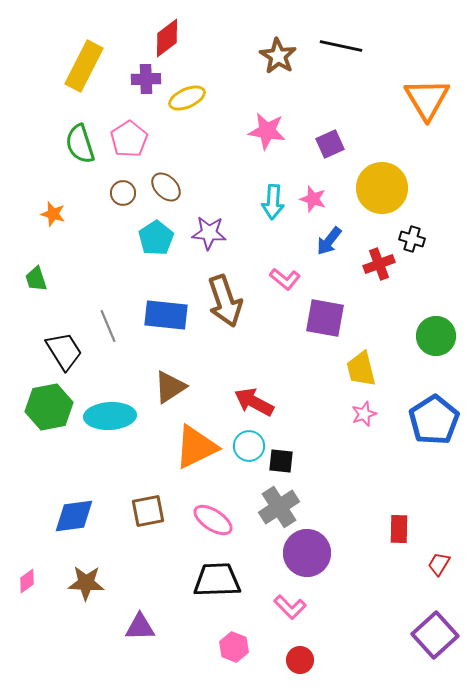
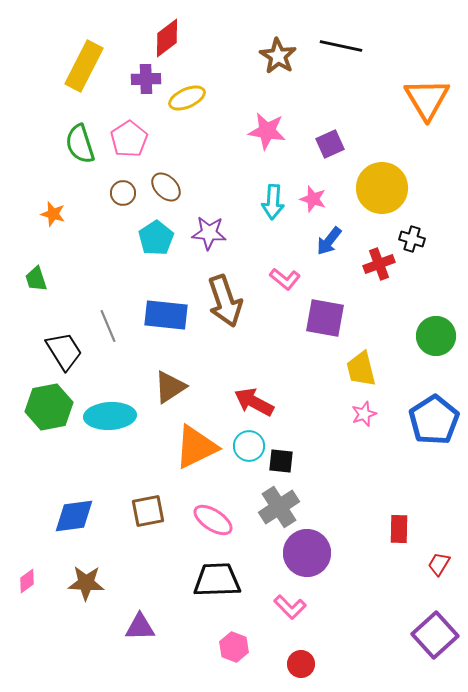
red circle at (300, 660): moved 1 px right, 4 px down
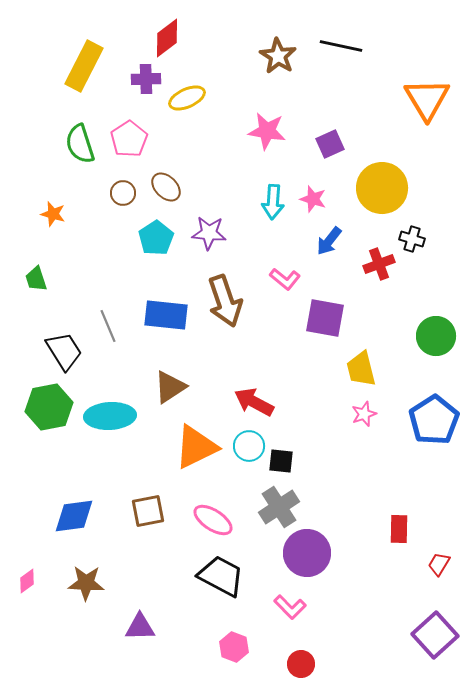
black trapezoid at (217, 580): moved 4 px right, 4 px up; rotated 30 degrees clockwise
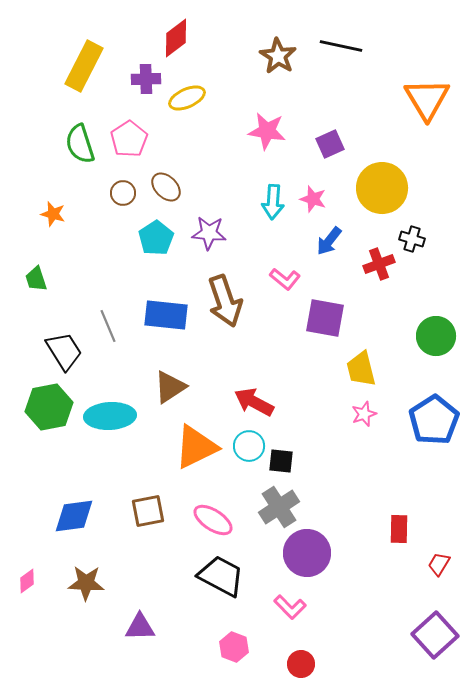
red diamond at (167, 38): moved 9 px right
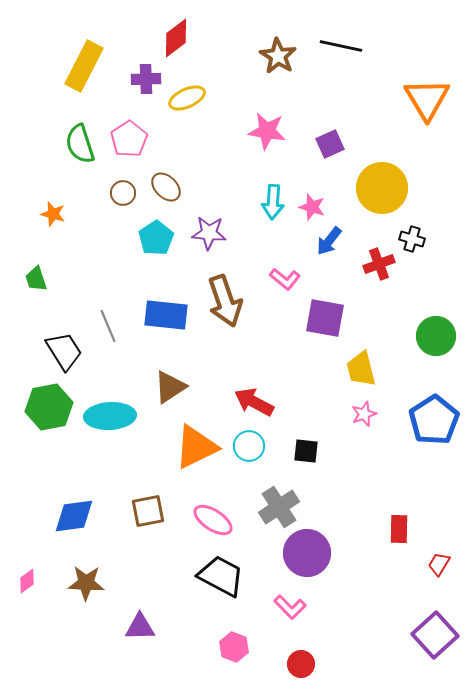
pink star at (313, 199): moved 1 px left, 8 px down
black square at (281, 461): moved 25 px right, 10 px up
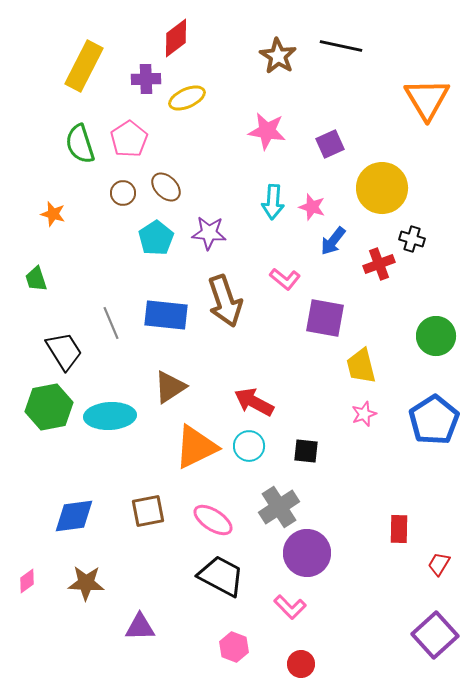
blue arrow at (329, 241): moved 4 px right
gray line at (108, 326): moved 3 px right, 3 px up
yellow trapezoid at (361, 369): moved 3 px up
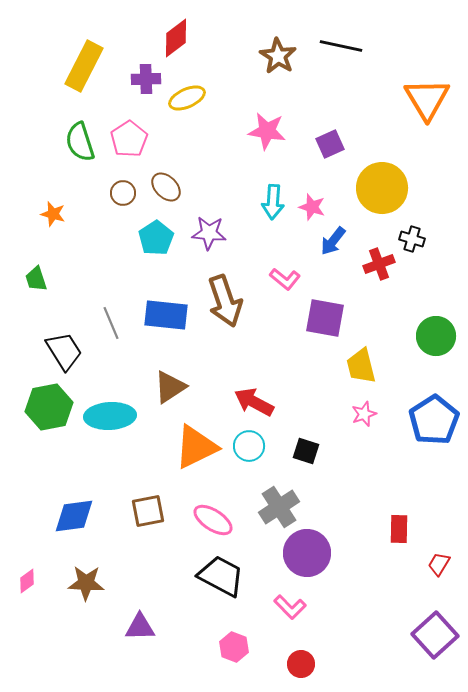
green semicircle at (80, 144): moved 2 px up
black square at (306, 451): rotated 12 degrees clockwise
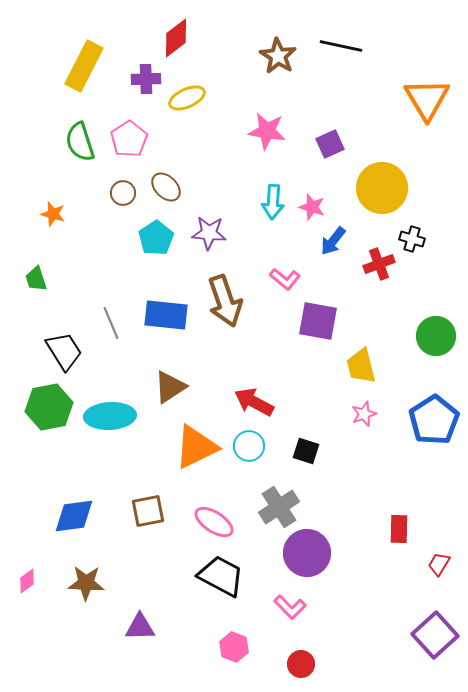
purple square at (325, 318): moved 7 px left, 3 px down
pink ellipse at (213, 520): moved 1 px right, 2 px down
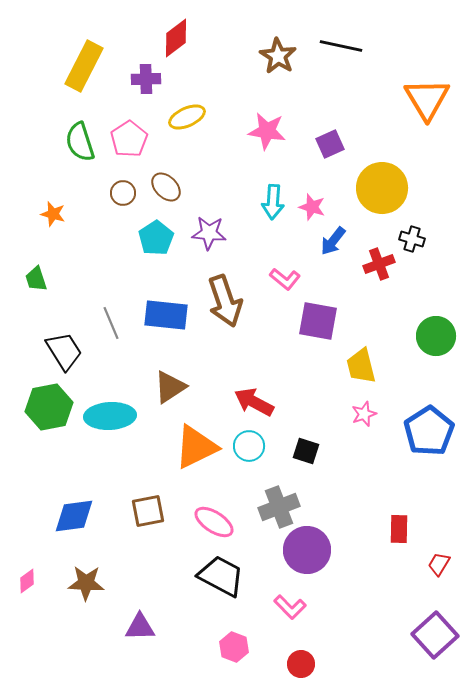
yellow ellipse at (187, 98): moved 19 px down
blue pentagon at (434, 420): moved 5 px left, 11 px down
gray cross at (279, 507): rotated 12 degrees clockwise
purple circle at (307, 553): moved 3 px up
